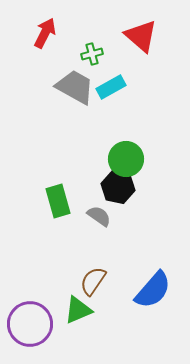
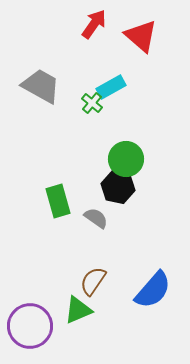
red arrow: moved 49 px right, 9 px up; rotated 8 degrees clockwise
green cross: moved 49 px down; rotated 35 degrees counterclockwise
gray trapezoid: moved 34 px left, 1 px up
gray semicircle: moved 3 px left, 2 px down
purple circle: moved 2 px down
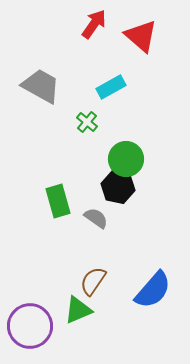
green cross: moved 5 px left, 19 px down
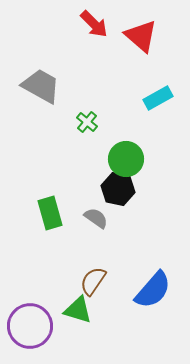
red arrow: rotated 100 degrees clockwise
cyan rectangle: moved 47 px right, 11 px down
black hexagon: moved 2 px down
green rectangle: moved 8 px left, 12 px down
green triangle: rotated 40 degrees clockwise
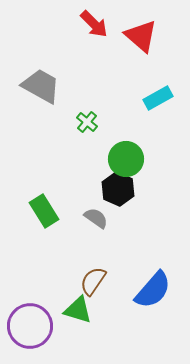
black hexagon: rotated 12 degrees clockwise
green rectangle: moved 6 px left, 2 px up; rotated 16 degrees counterclockwise
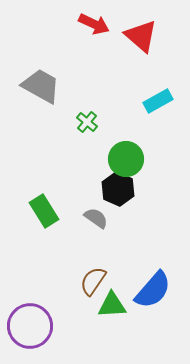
red arrow: rotated 20 degrees counterclockwise
cyan rectangle: moved 3 px down
green triangle: moved 34 px right, 5 px up; rotated 20 degrees counterclockwise
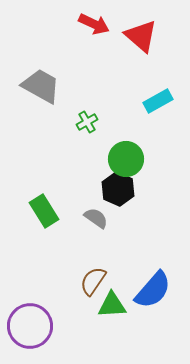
green cross: rotated 20 degrees clockwise
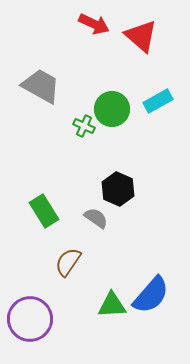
green cross: moved 3 px left, 4 px down; rotated 35 degrees counterclockwise
green circle: moved 14 px left, 50 px up
brown semicircle: moved 25 px left, 19 px up
blue semicircle: moved 2 px left, 5 px down
purple circle: moved 7 px up
